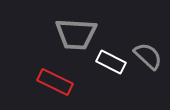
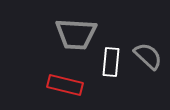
white rectangle: rotated 68 degrees clockwise
red rectangle: moved 10 px right, 3 px down; rotated 12 degrees counterclockwise
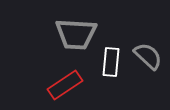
red rectangle: rotated 48 degrees counterclockwise
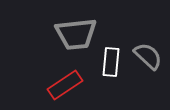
gray trapezoid: rotated 9 degrees counterclockwise
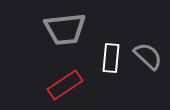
gray trapezoid: moved 11 px left, 5 px up
white rectangle: moved 4 px up
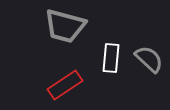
gray trapezoid: moved 3 px up; rotated 21 degrees clockwise
gray semicircle: moved 1 px right, 3 px down
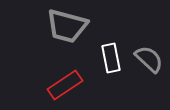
gray trapezoid: moved 2 px right
white rectangle: rotated 16 degrees counterclockwise
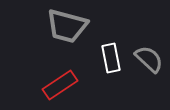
red rectangle: moved 5 px left
